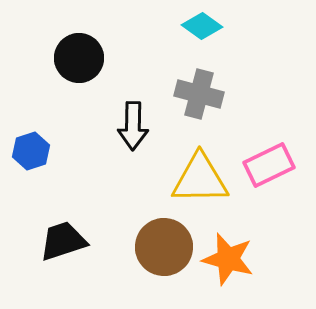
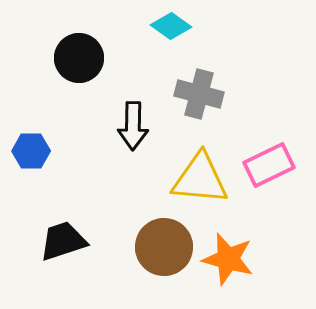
cyan diamond: moved 31 px left
blue hexagon: rotated 18 degrees clockwise
yellow triangle: rotated 6 degrees clockwise
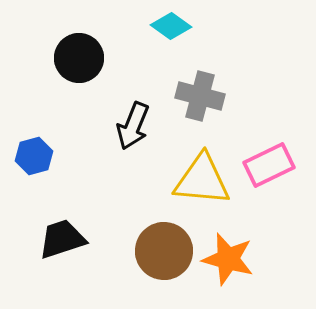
gray cross: moved 1 px right, 2 px down
black arrow: rotated 21 degrees clockwise
blue hexagon: moved 3 px right, 5 px down; rotated 15 degrees counterclockwise
yellow triangle: moved 2 px right, 1 px down
black trapezoid: moved 1 px left, 2 px up
brown circle: moved 4 px down
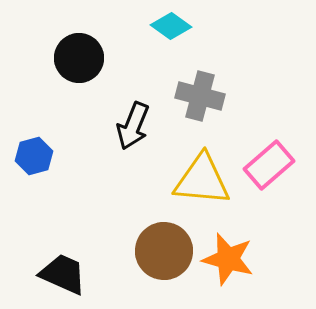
pink rectangle: rotated 15 degrees counterclockwise
black trapezoid: moved 1 px right, 35 px down; rotated 42 degrees clockwise
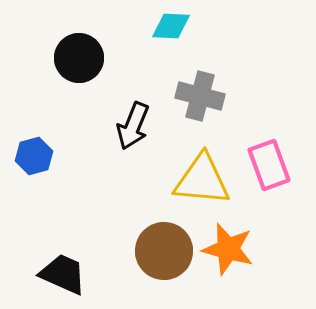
cyan diamond: rotated 33 degrees counterclockwise
pink rectangle: rotated 69 degrees counterclockwise
orange star: moved 10 px up
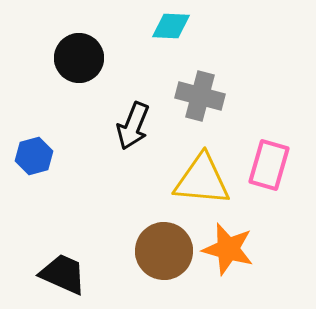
pink rectangle: rotated 36 degrees clockwise
